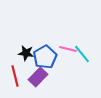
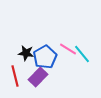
pink line: rotated 18 degrees clockwise
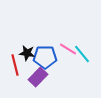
black star: moved 1 px right
blue pentagon: rotated 30 degrees clockwise
red line: moved 11 px up
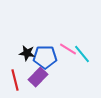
red line: moved 15 px down
